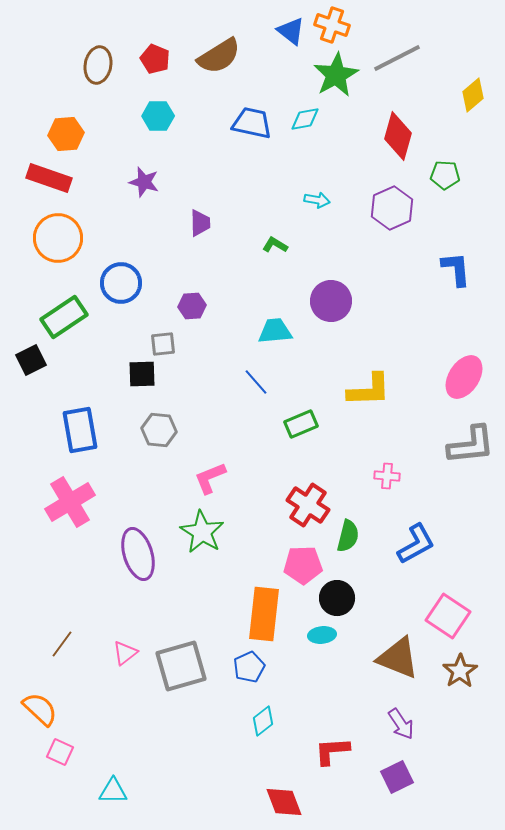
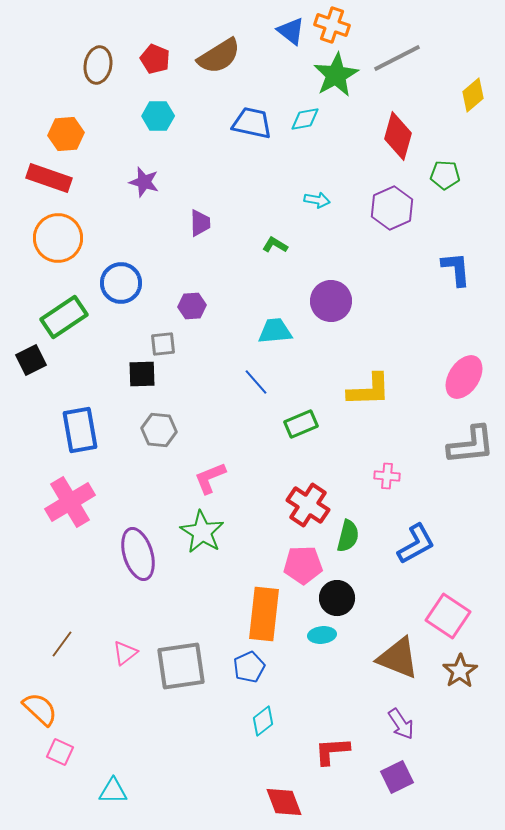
gray square at (181, 666): rotated 8 degrees clockwise
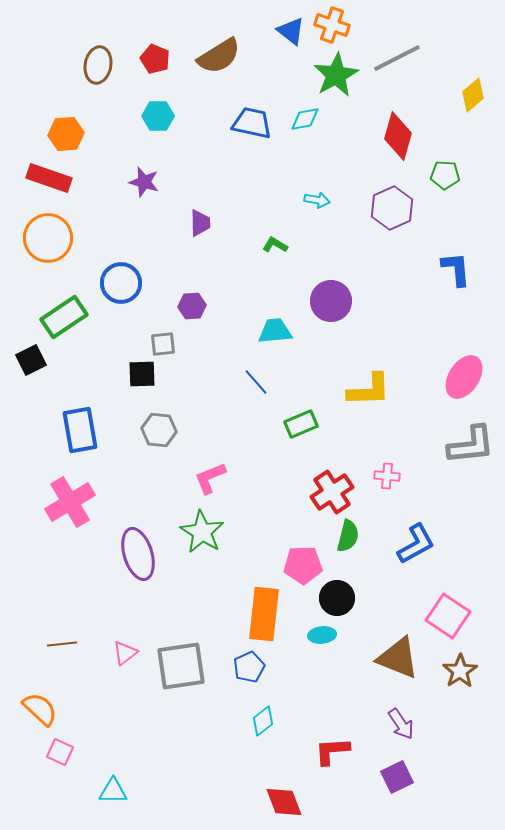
orange circle at (58, 238): moved 10 px left
red cross at (308, 505): moved 24 px right, 13 px up; rotated 24 degrees clockwise
brown line at (62, 644): rotated 48 degrees clockwise
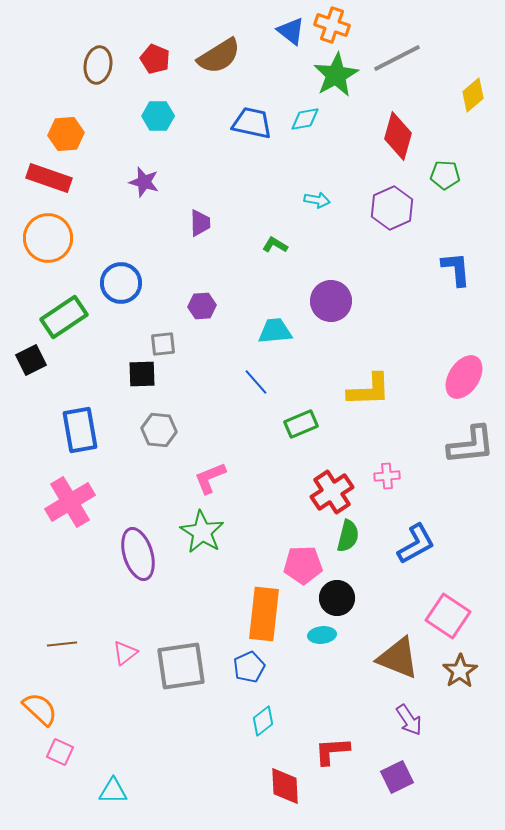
purple hexagon at (192, 306): moved 10 px right
pink cross at (387, 476): rotated 10 degrees counterclockwise
purple arrow at (401, 724): moved 8 px right, 4 px up
red diamond at (284, 802): moved 1 px right, 16 px up; rotated 18 degrees clockwise
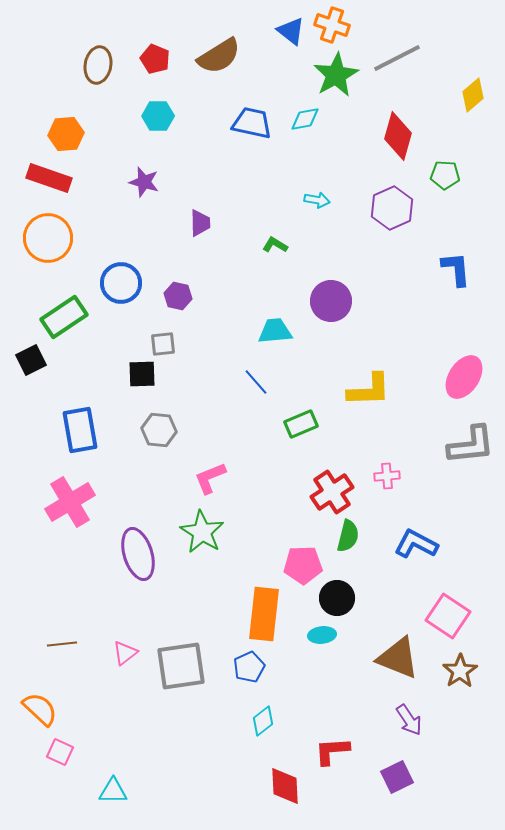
purple hexagon at (202, 306): moved 24 px left, 10 px up; rotated 16 degrees clockwise
blue L-shape at (416, 544): rotated 123 degrees counterclockwise
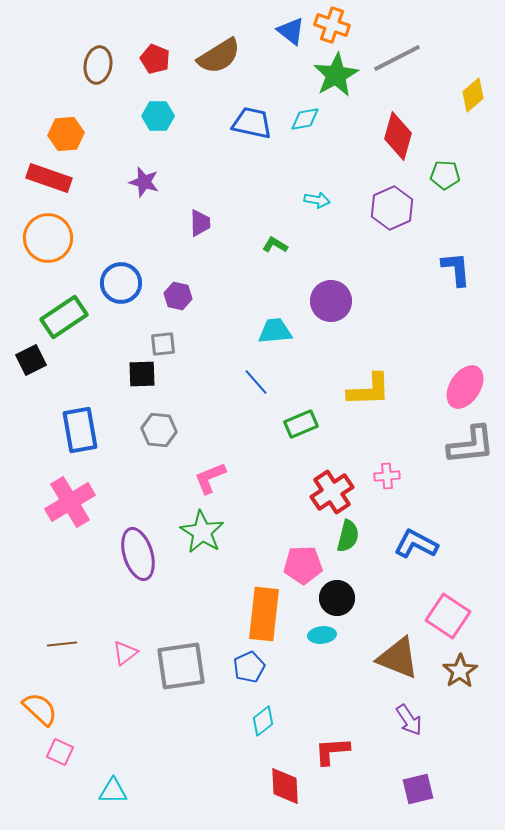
pink ellipse at (464, 377): moved 1 px right, 10 px down
purple square at (397, 777): moved 21 px right, 12 px down; rotated 12 degrees clockwise
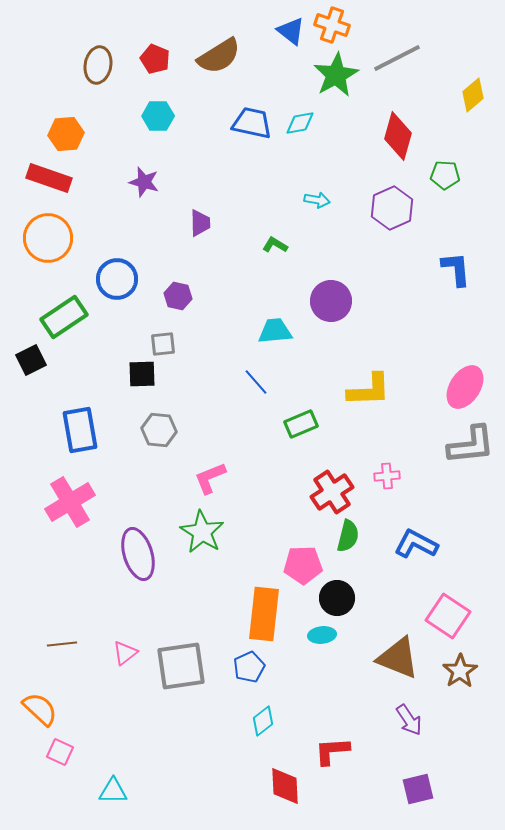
cyan diamond at (305, 119): moved 5 px left, 4 px down
blue circle at (121, 283): moved 4 px left, 4 px up
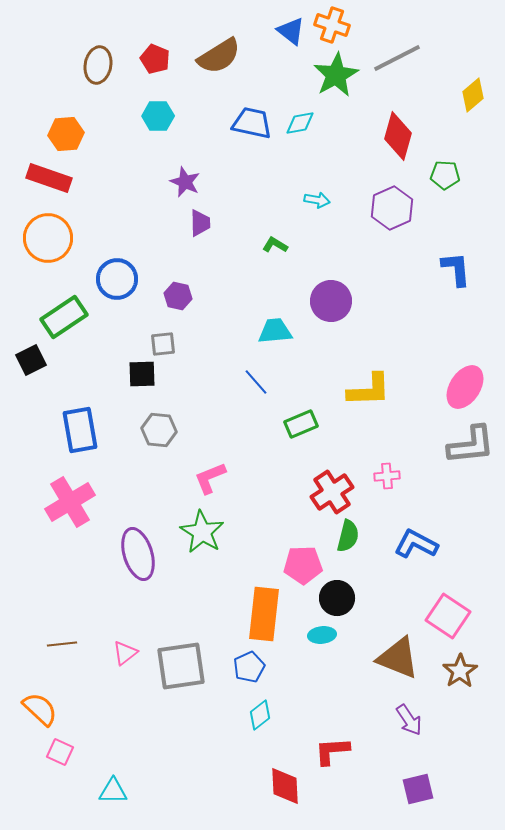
purple star at (144, 182): moved 41 px right; rotated 8 degrees clockwise
cyan diamond at (263, 721): moved 3 px left, 6 px up
